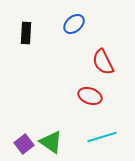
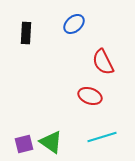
purple square: rotated 24 degrees clockwise
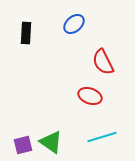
purple square: moved 1 px left, 1 px down
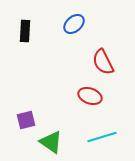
black rectangle: moved 1 px left, 2 px up
purple square: moved 3 px right, 25 px up
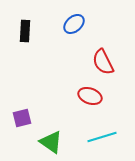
purple square: moved 4 px left, 2 px up
